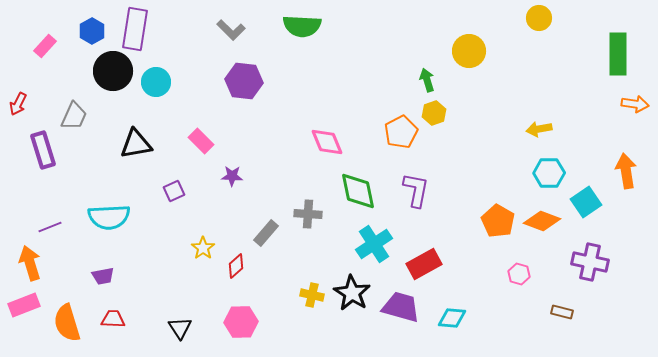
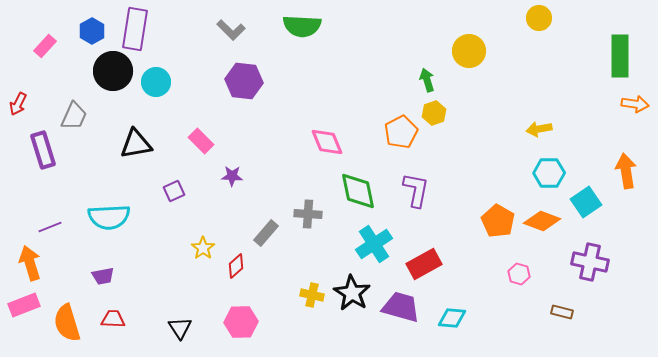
green rectangle at (618, 54): moved 2 px right, 2 px down
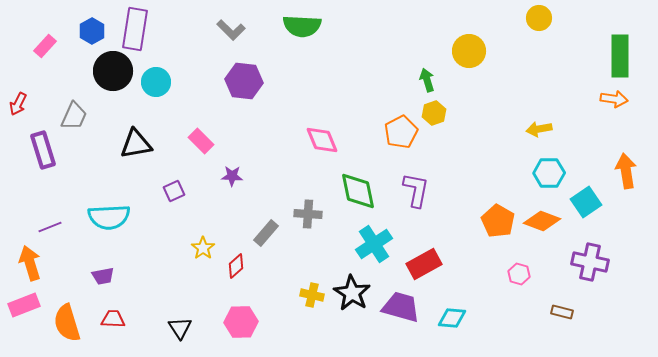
orange arrow at (635, 104): moved 21 px left, 5 px up
pink diamond at (327, 142): moved 5 px left, 2 px up
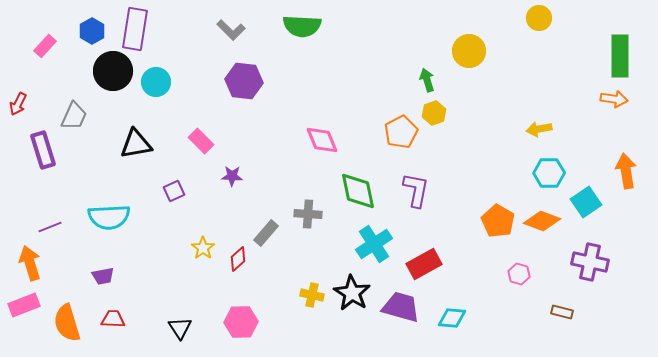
red diamond at (236, 266): moved 2 px right, 7 px up
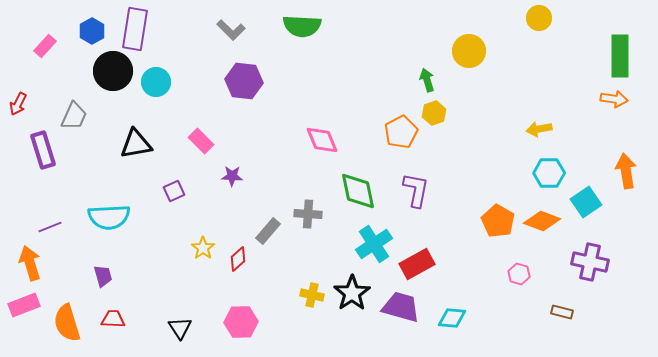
gray rectangle at (266, 233): moved 2 px right, 2 px up
red rectangle at (424, 264): moved 7 px left
purple trapezoid at (103, 276): rotated 95 degrees counterclockwise
black star at (352, 293): rotated 6 degrees clockwise
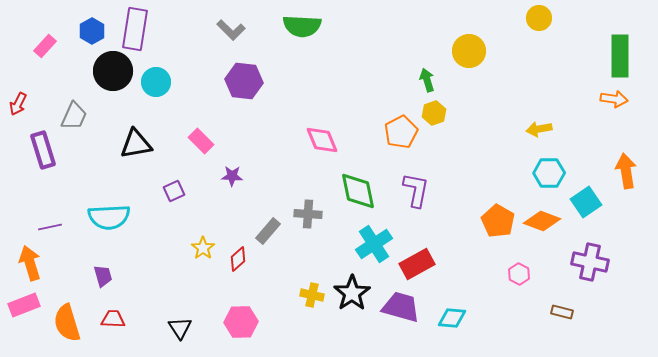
purple line at (50, 227): rotated 10 degrees clockwise
pink hexagon at (519, 274): rotated 10 degrees clockwise
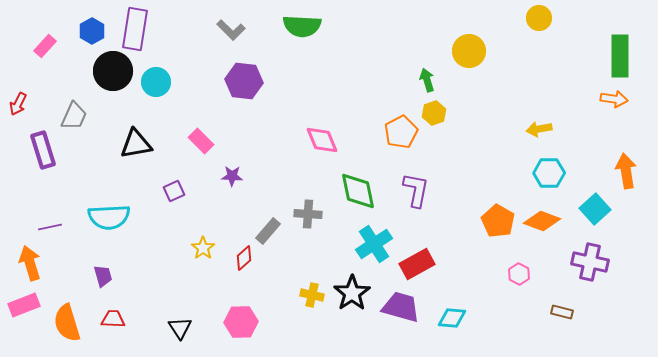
cyan square at (586, 202): moved 9 px right, 7 px down; rotated 8 degrees counterclockwise
red diamond at (238, 259): moved 6 px right, 1 px up
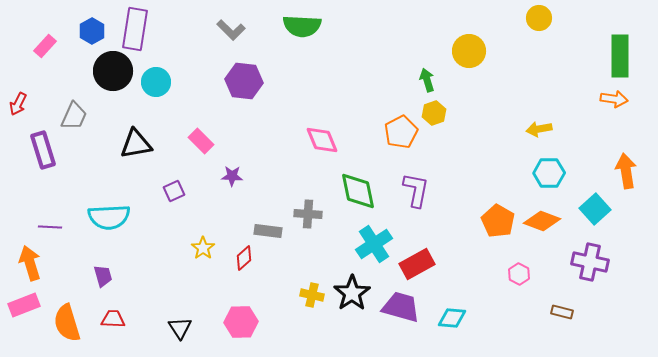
purple line at (50, 227): rotated 15 degrees clockwise
gray rectangle at (268, 231): rotated 56 degrees clockwise
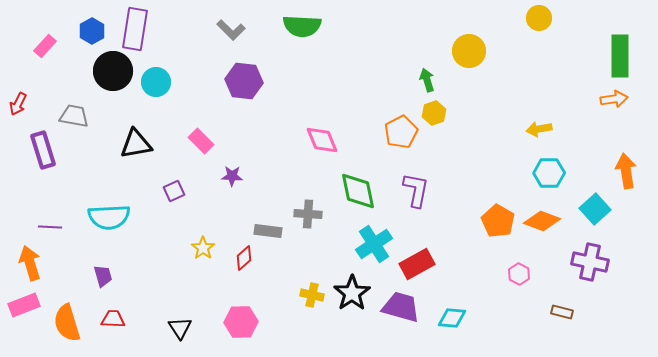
orange arrow at (614, 99): rotated 16 degrees counterclockwise
gray trapezoid at (74, 116): rotated 104 degrees counterclockwise
